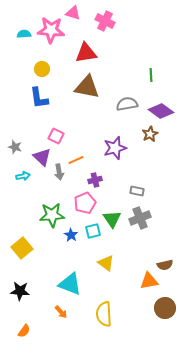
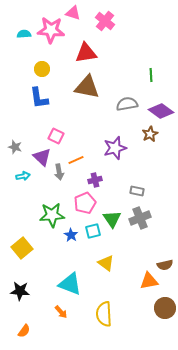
pink cross: rotated 12 degrees clockwise
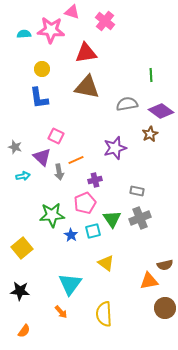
pink triangle: moved 1 px left, 1 px up
cyan triangle: rotated 45 degrees clockwise
